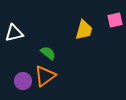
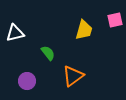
white triangle: moved 1 px right
green semicircle: rotated 14 degrees clockwise
orange triangle: moved 28 px right
purple circle: moved 4 px right
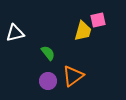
pink square: moved 17 px left
yellow trapezoid: moved 1 px left, 1 px down
purple circle: moved 21 px right
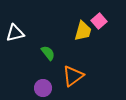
pink square: moved 1 px right, 1 px down; rotated 28 degrees counterclockwise
purple circle: moved 5 px left, 7 px down
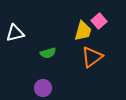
green semicircle: rotated 112 degrees clockwise
orange triangle: moved 19 px right, 19 px up
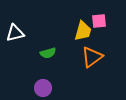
pink square: rotated 35 degrees clockwise
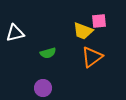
yellow trapezoid: rotated 95 degrees clockwise
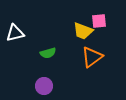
purple circle: moved 1 px right, 2 px up
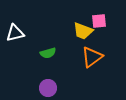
purple circle: moved 4 px right, 2 px down
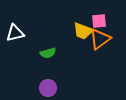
orange triangle: moved 8 px right, 18 px up
